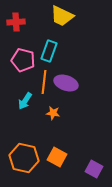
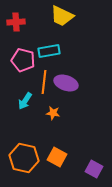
cyan rectangle: rotated 60 degrees clockwise
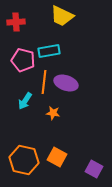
orange hexagon: moved 2 px down
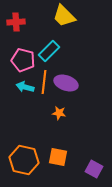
yellow trapezoid: moved 2 px right; rotated 20 degrees clockwise
cyan rectangle: rotated 35 degrees counterclockwise
cyan arrow: moved 14 px up; rotated 72 degrees clockwise
orange star: moved 6 px right
orange square: moved 1 px right; rotated 18 degrees counterclockwise
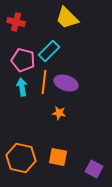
yellow trapezoid: moved 3 px right, 2 px down
red cross: rotated 18 degrees clockwise
cyan arrow: moved 3 px left; rotated 66 degrees clockwise
orange hexagon: moved 3 px left, 2 px up
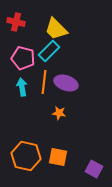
yellow trapezoid: moved 11 px left, 11 px down
pink pentagon: moved 2 px up
orange hexagon: moved 5 px right, 2 px up
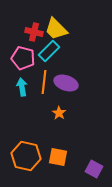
red cross: moved 18 px right, 10 px down
orange star: rotated 24 degrees clockwise
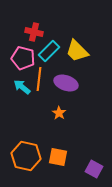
yellow trapezoid: moved 21 px right, 22 px down
orange line: moved 5 px left, 3 px up
cyan arrow: rotated 42 degrees counterclockwise
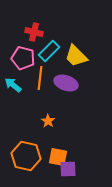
yellow trapezoid: moved 1 px left, 5 px down
orange line: moved 1 px right, 1 px up
cyan arrow: moved 9 px left, 2 px up
orange star: moved 11 px left, 8 px down
purple square: moved 26 px left; rotated 30 degrees counterclockwise
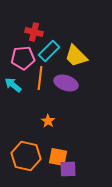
pink pentagon: rotated 20 degrees counterclockwise
